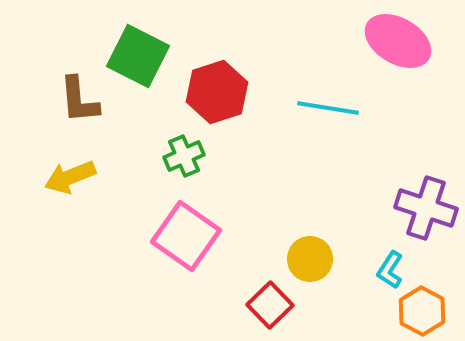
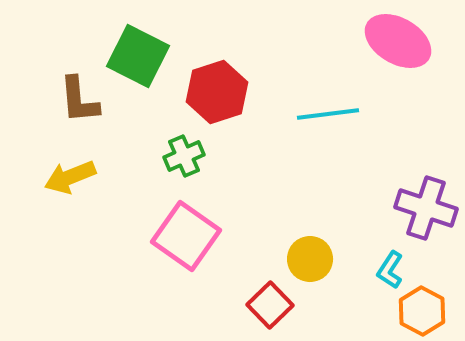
cyan line: moved 6 px down; rotated 16 degrees counterclockwise
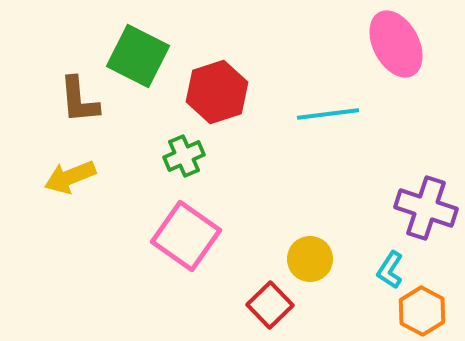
pink ellipse: moved 2 px left, 3 px down; rotated 32 degrees clockwise
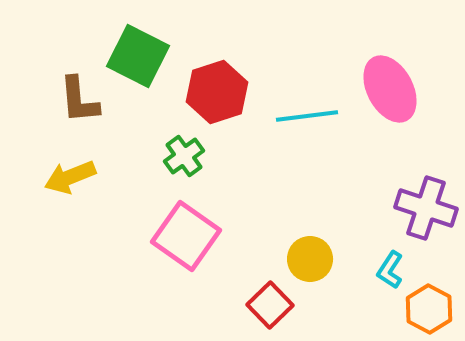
pink ellipse: moved 6 px left, 45 px down
cyan line: moved 21 px left, 2 px down
green cross: rotated 12 degrees counterclockwise
orange hexagon: moved 7 px right, 2 px up
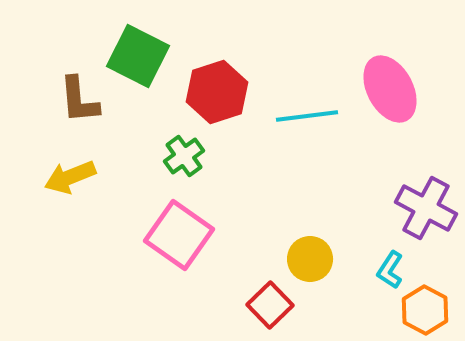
purple cross: rotated 10 degrees clockwise
pink square: moved 7 px left, 1 px up
orange hexagon: moved 4 px left, 1 px down
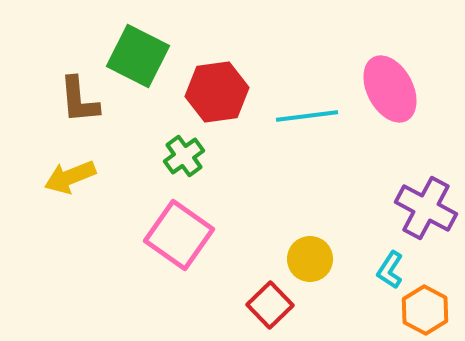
red hexagon: rotated 10 degrees clockwise
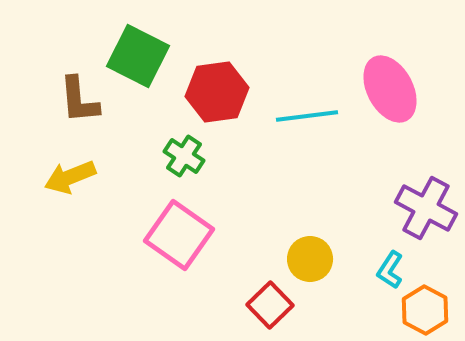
green cross: rotated 21 degrees counterclockwise
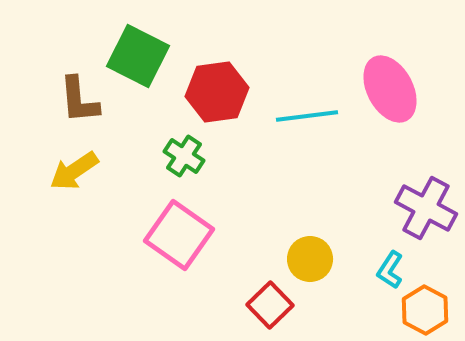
yellow arrow: moved 4 px right, 6 px up; rotated 12 degrees counterclockwise
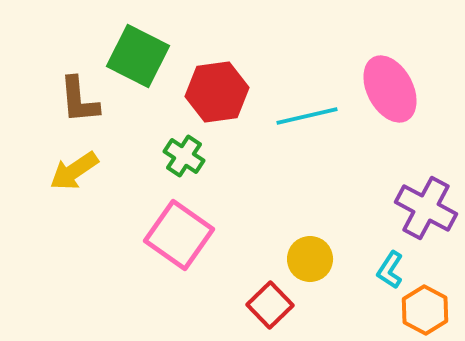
cyan line: rotated 6 degrees counterclockwise
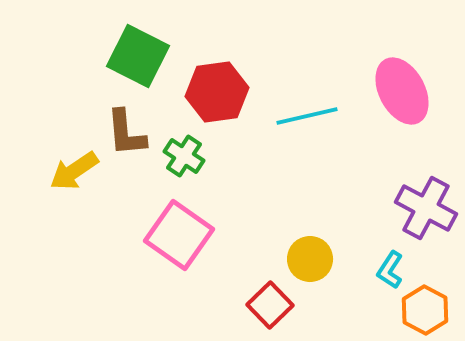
pink ellipse: moved 12 px right, 2 px down
brown L-shape: moved 47 px right, 33 px down
